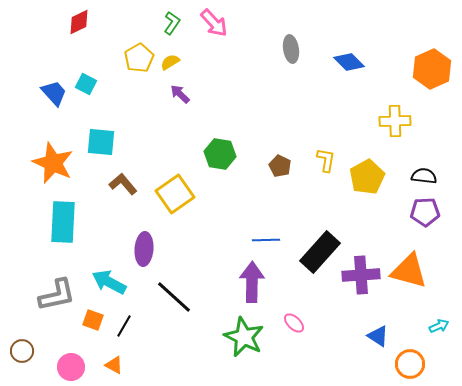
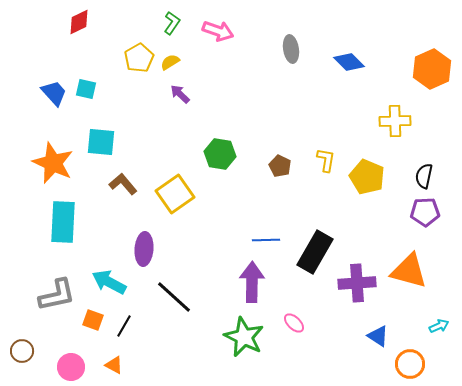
pink arrow at (214, 23): moved 4 px right, 8 px down; rotated 28 degrees counterclockwise
cyan square at (86, 84): moved 5 px down; rotated 15 degrees counterclockwise
black semicircle at (424, 176): rotated 85 degrees counterclockwise
yellow pentagon at (367, 177): rotated 20 degrees counterclockwise
black rectangle at (320, 252): moved 5 px left; rotated 12 degrees counterclockwise
purple cross at (361, 275): moved 4 px left, 8 px down
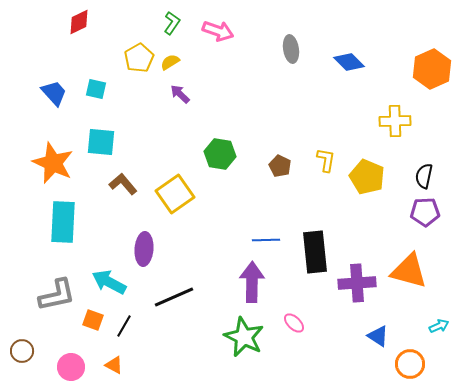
cyan square at (86, 89): moved 10 px right
black rectangle at (315, 252): rotated 36 degrees counterclockwise
black line at (174, 297): rotated 66 degrees counterclockwise
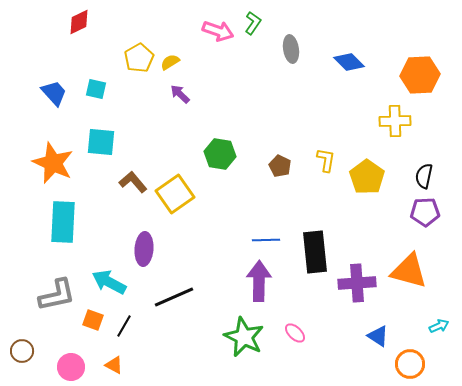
green L-shape at (172, 23): moved 81 px right
orange hexagon at (432, 69): moved 12 px left, 6 px down; rotated 21 degrees clockwise
yellow pentagon at (367, 177): rotated 12 degrees clockwise
brown L-shape at (123, 184): moved 10 px right, 2 px up
purple arrow at (252, 282): moved 7 px right, 1 px up
pink ellipse at (294, 323): moved 1 px right, 10 px down
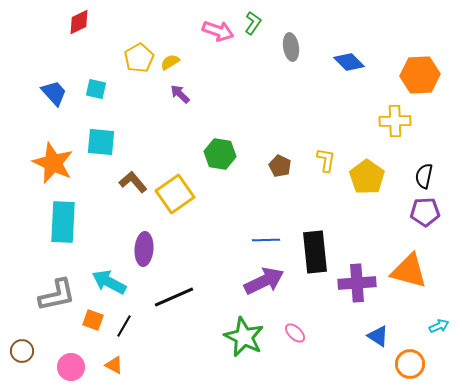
gray ellipse at (291, 49): moved 2 px up
purple arrow at (259, 281): moved 5 px right; rotated 63 degrees clockwise
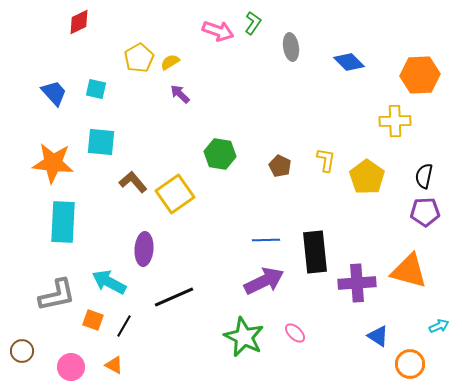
orange star at (53, 163): rotated 18 degrees counterclockwise
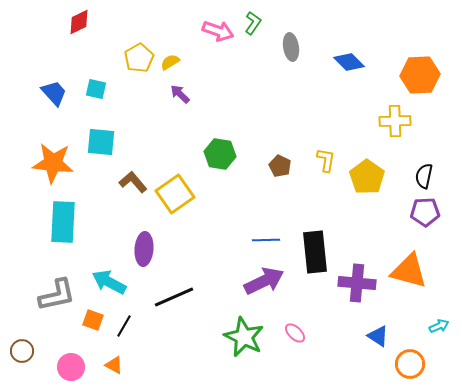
purple cross at (357, 283): rotated 9 degrees clockwise
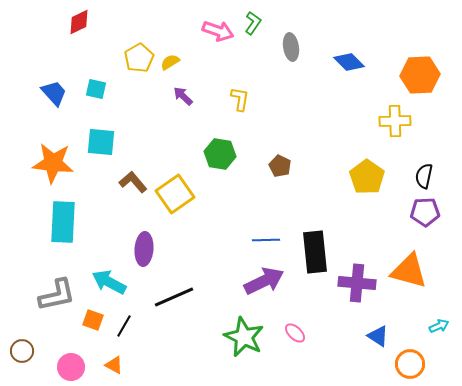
purple arrow at (180, 94): moved 3 px right, 2 px down
yellow L-shape at (326, 160): moved 86 px left, 61 px up
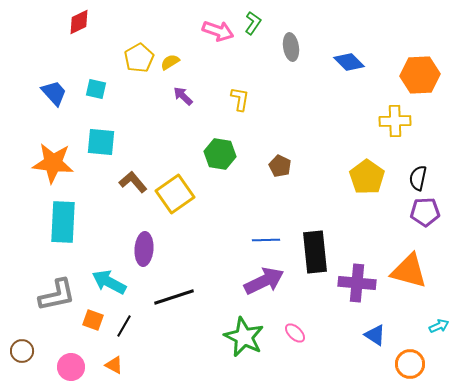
black semicircle at (424, 176): moved 6 px left, 2 px down
black line at (174, 297): rotated 6 degrees clockwise
blue triangle at (378, 336): moved 3 px left, 1 px up
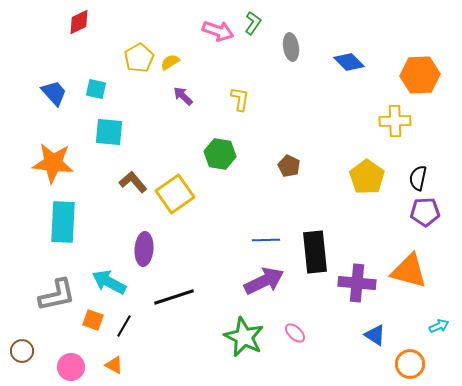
cyan square at (101, 142): moved 8 px right, 10 px up
brown pentagon at (280, 166): moved 9 px right
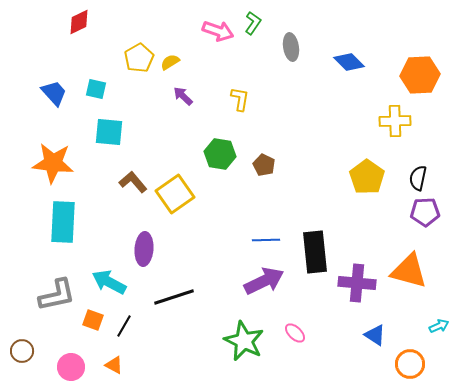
brown pentagon at (289, 166): moved 25 px left, 1 px up
green star at (244, 337): moved 4 px down
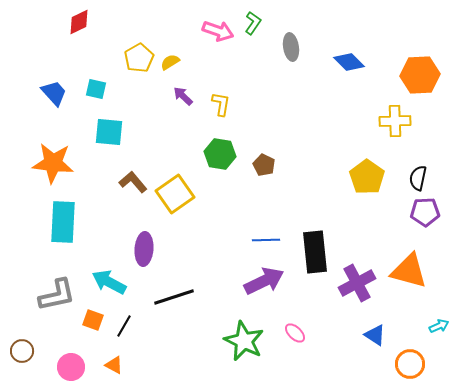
yellow L-shape at (240, 99): moved 19 px left, 5 px down
purple cross at (357, 283): rotated 33 degrees counterclockwise
